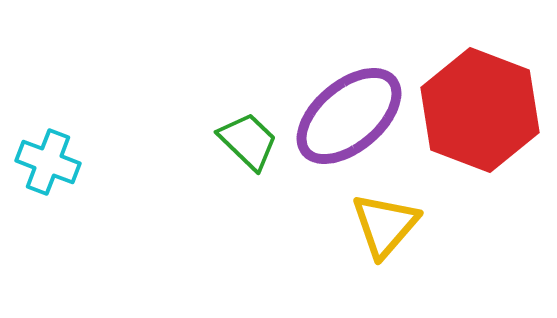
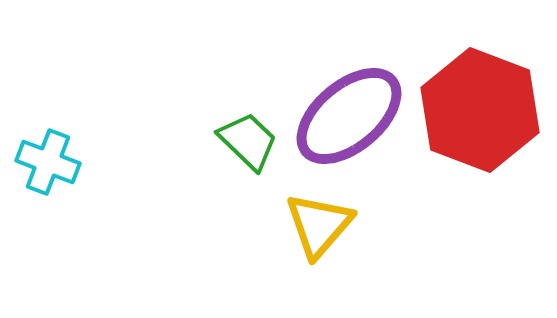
yellow triangle: moved 66 px left
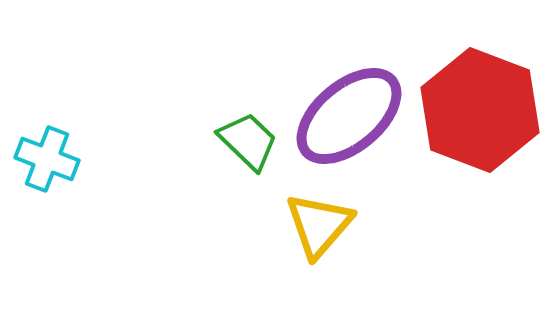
cyan cross: moved 1 px left, 3 px up
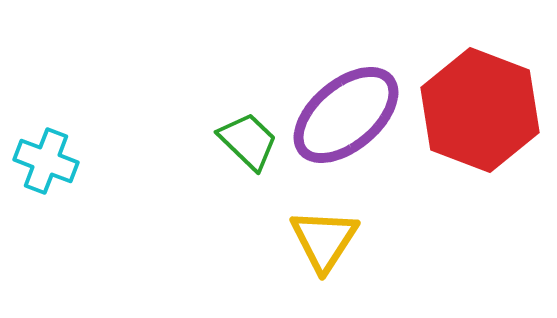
purple ellipse: moved 3 px left, 1 px up
cyan cross: moved 1 px left, 2 px down
yellow triangle: moved 5 px right, 15 px down; rotated 8 degrees counterclockwise
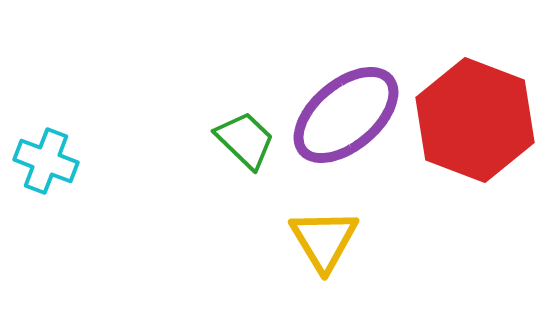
red hexagon: moved 5 px left, 10 px down
green trapezoid: moved 3 px left, 1 px up
yellow triangle: rotated 4 degrees counterclockwise
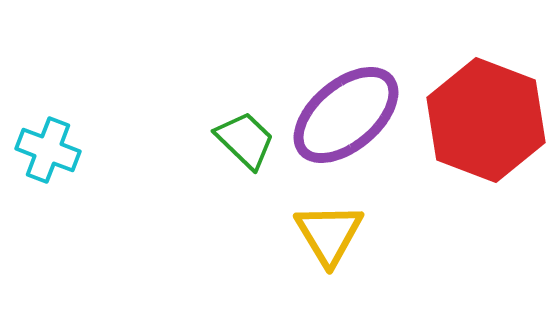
red hexagon: moved 11 px right
cyan cross: moved 2 px right, 11 px up
yellow triangle: moved 5 px right, 6 px up
